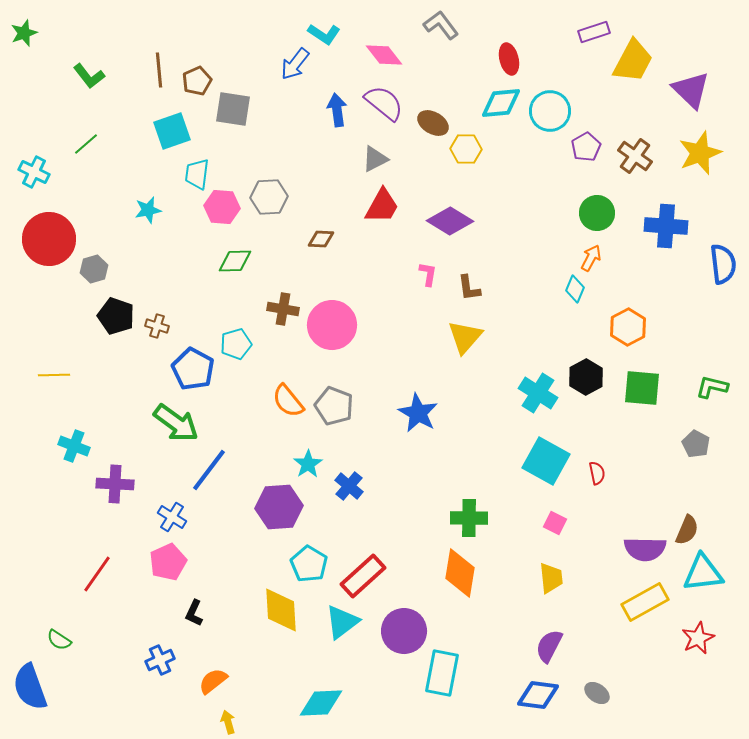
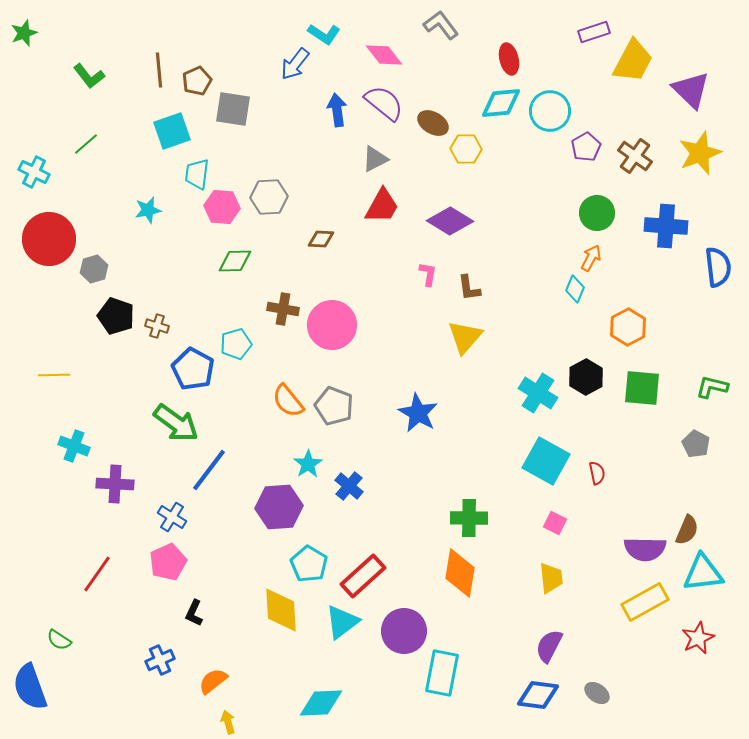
blue semicircle at (723, 264): moved 5 px left, 3 px down
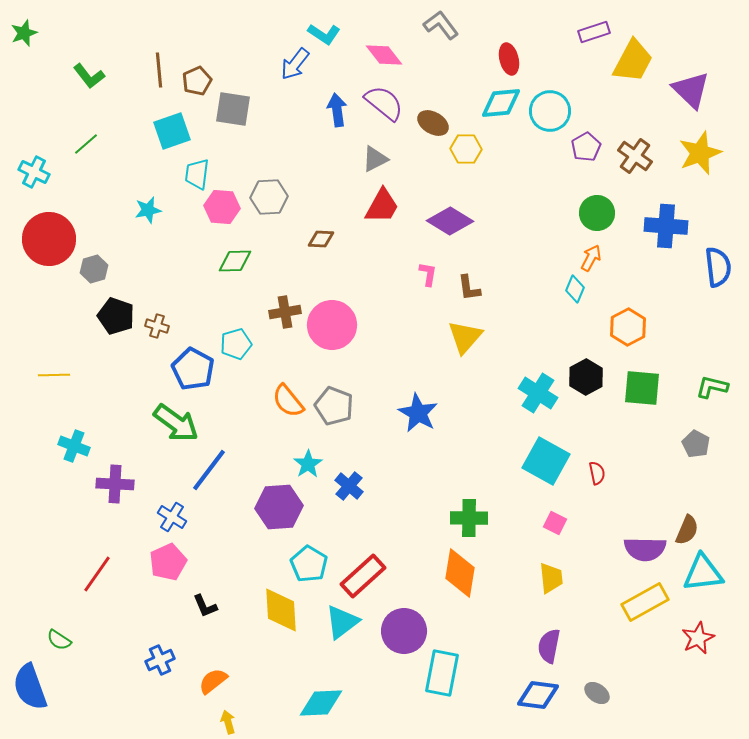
brown cross at (283, 309): moved 2 px right, 3 px down; rotated 20 degrees counterclockwise
black L-shape at (194, 613): moved 11 px right, 7 px up; rotated 48 degrees counterclockwise
purple semicircle at (549, 646): rotated 16 degrees counterclockwise
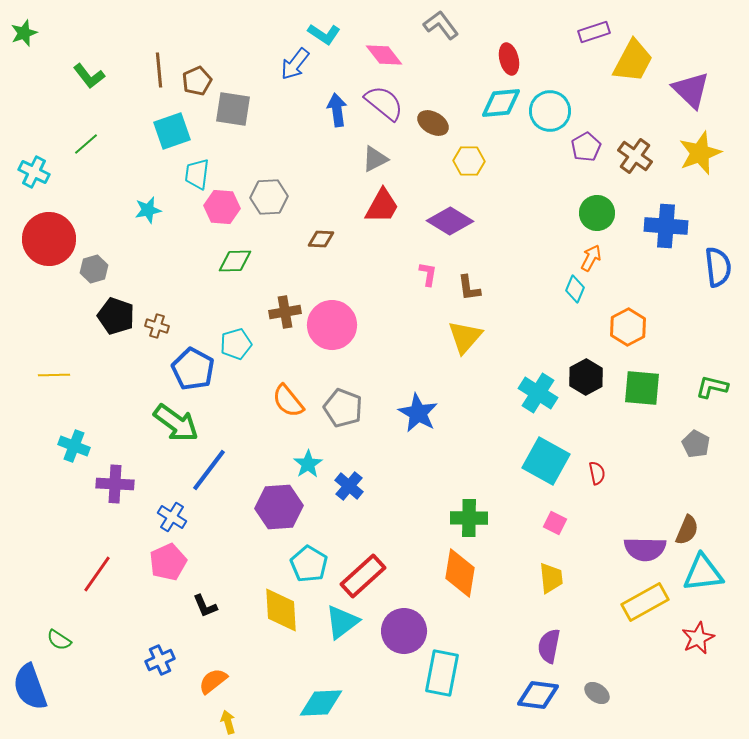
yellow hexagon at (466, 149): moved 3 px right, 12 px down
gray pentagon at (334, 406): moved 9 px right, 2 px down
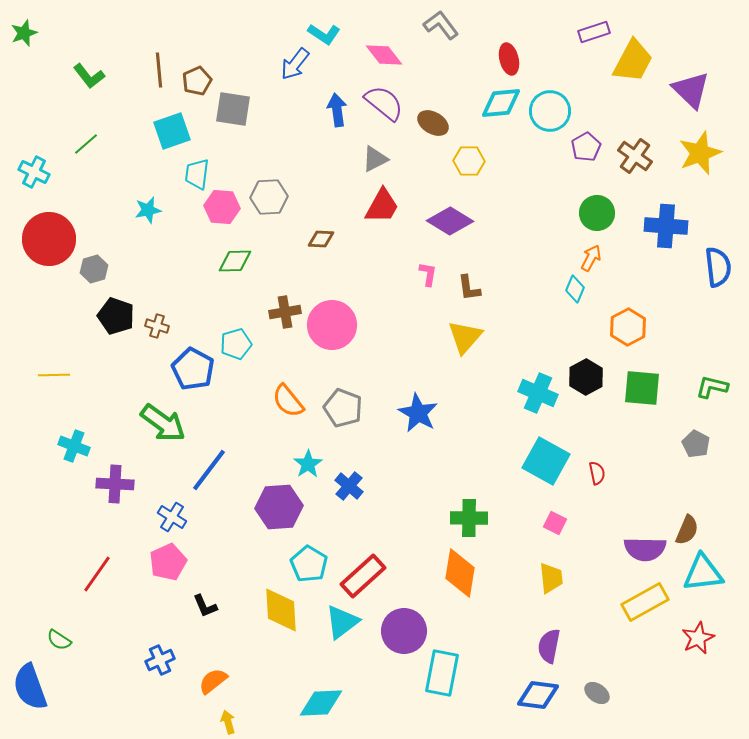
cyan cross at (538, 393): rotated 9 degrees counterclockwise
green arrow at (176, 423): moved 13 px left
